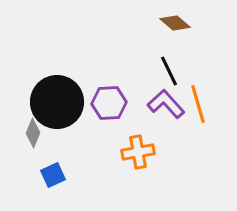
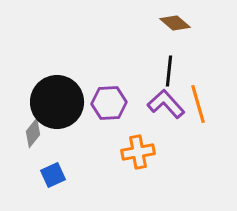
black line: rotated 32 degrees clockwise
gray diamond: rotated 16 degrees clockwise
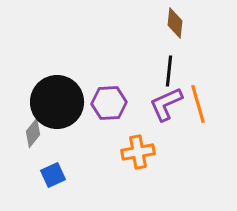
brown diamond: rotated 56 degrees clockwise
purple L-shape: rotated 72 degrees counterclockwise
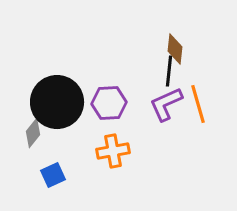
brown diamond: moved 26 px down
orange cross: moved 25 px left, 1 px up
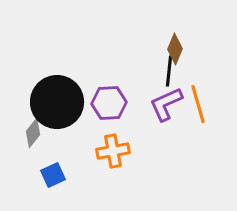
brown diamond: rotated 16 degrees clockwise
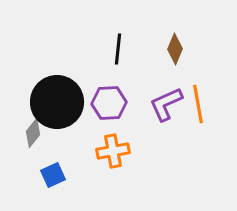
black line: moved 51 px left, 22 px up
orange line: rotated 6 degrees clockwise
